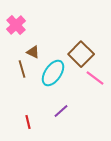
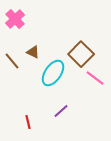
pink cross: moved 1 px left, 6 px up
brown line: moved 10 px left, 8 px up; rotated 24 degrees counterclockwise
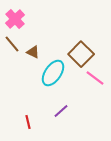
brown line: moved 17 px up
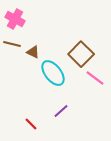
pink cross: rotated 18 degrees counterclockwise
brown line: rotated 36 degrees counterclockwise
cyan ellipse: rotated 72 degrees counterclockwise
red line: moved 3 px right, 2 px down; rotated 32 degrees counterclockwise
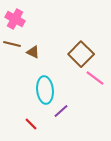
cyan ellipse: moved 8 px left, 17 px down; rotated 32 degrees clockwise
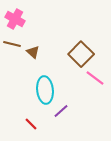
brown triangle: rotated 16 degrees clockwise
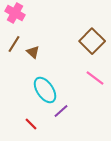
pink cross: moved 6 px up
brown line: moved 2 px right; rotated 72 degrees counterclockwise
brown square: moved 11 px right, 13 px up
cyan ellipse: rotated 28 degrees counterclockwise
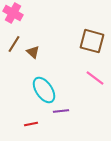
pink cross: moved 2 px left
brown square: rotated 30 degrees counterclockwise
cyan ellipse: moved 1 px left
purple line: rotated 35 degrees clockwise
red line: rotated 56 degrees counterclockwise
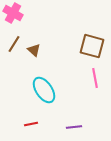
brown square: moved 5 px down
brown triangle: moved 1 px right, 2 px up
pink line: rotated 42 degrees clockwise
purple line: moved 13 px right, 16 px down
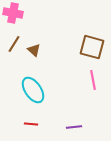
pink cross: rotated 18 degrees counterclockwise
brown square: moved 1 px down
pink line: moved 2 px left, 2 px down
cyan ellipse: moved 11 px left
red line: rotated 16 degrees clockwise
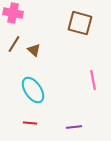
brown square: moved 12 px left, 24 px up
red line: moved 1 px left, 1 px up
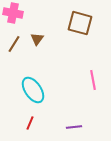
brown triangle: moved 3 px right, 11 px up; rotated 24 degrees clockwise
red line: rotated 72 degrees counterclockwise
